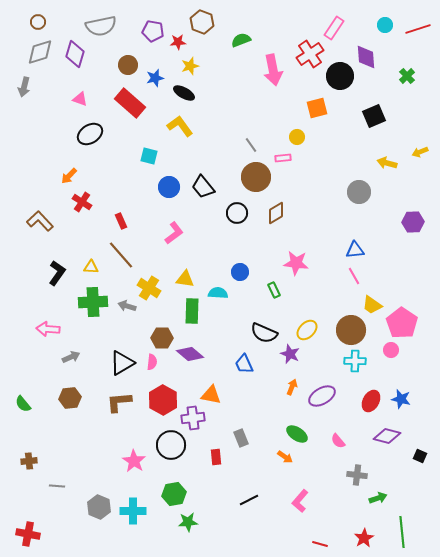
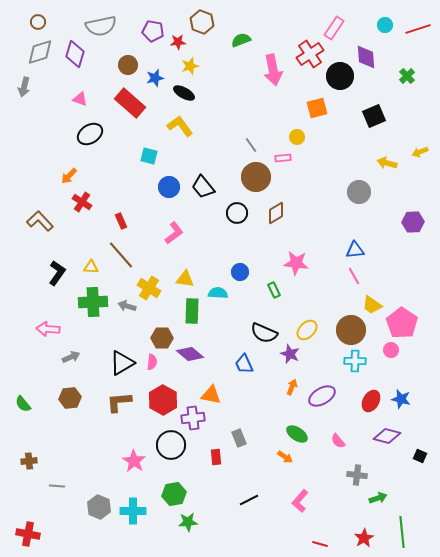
gray rectangle at (241, 438): moved 2 px left
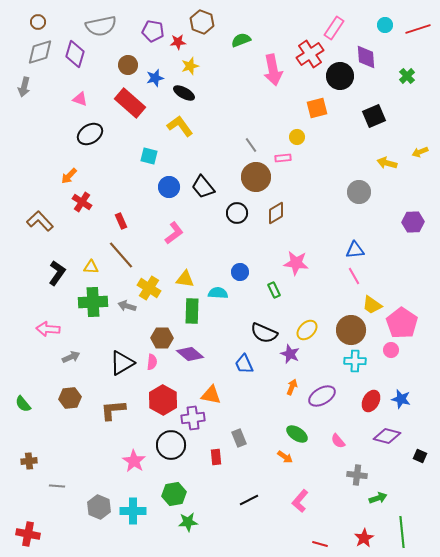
brown L-shape at (119, 402): moved 6 px left, 8 px down
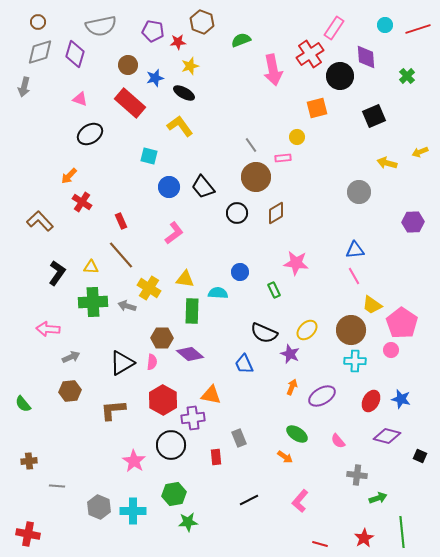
brown hexagon at (70, 398): moved 7 px up
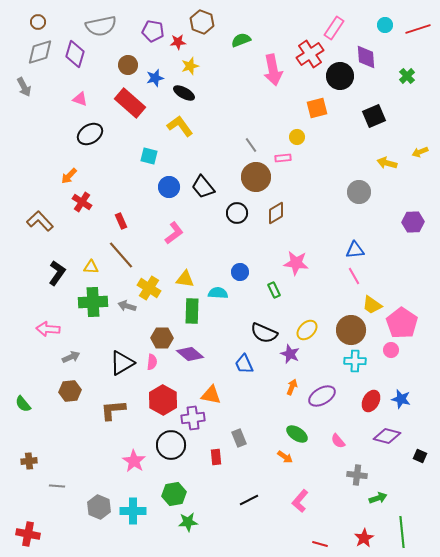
gray arrow at (24, 87): rotated 42 degrees counterclockwise
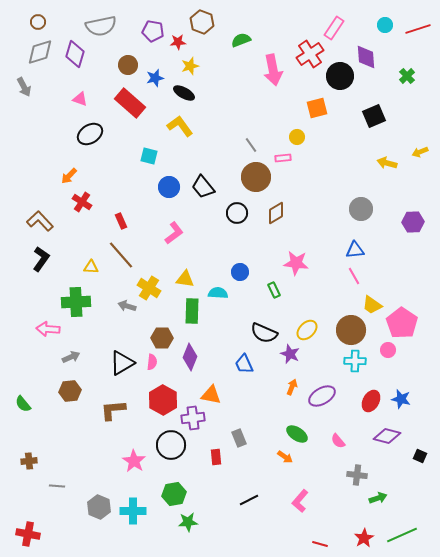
gray circle at (359, 192): moved 2 px right, 17 px down
black L-shape at (57, 273): moved 16 px left, 14 px up
green cross at (93, 302): moved 17 px left
pink circle at (391, 350): moved 3 px left
purple diamond at (190, 354): moved 3 px down; rotated 72 degrees clockwise
green line at (402, 532): moved 3 px down; rotated 72 degrees clockwise
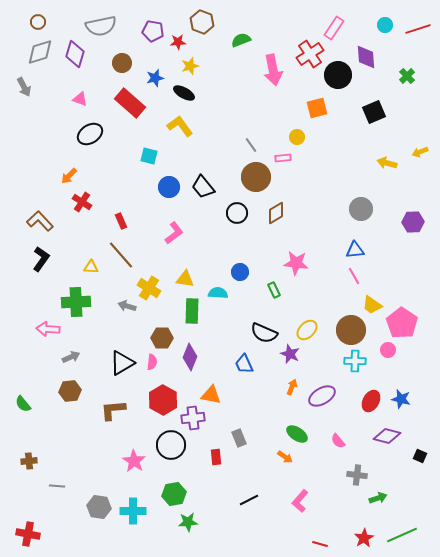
brown circle at (128, 65): moved 6 px left, 2 px up
black circle at (340, 76): moved 2 px left, 1 px up
black square at (374, 116): moved 4 px up
gray hexagon at (99, 507): rotated 15 degrees counterclockwise
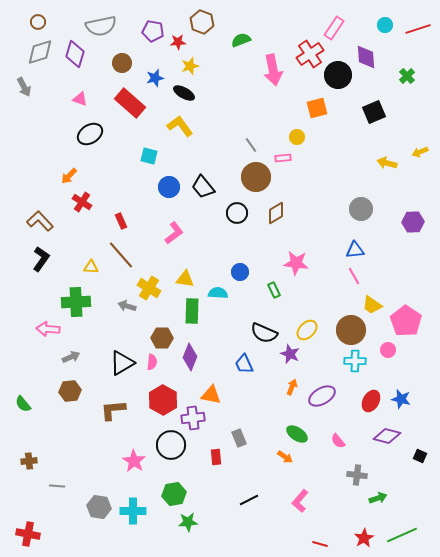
pink pentagon at (402, 323): moved 4 px right, 2 px up
